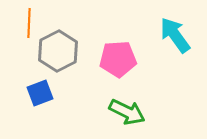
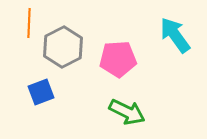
gray hexagon: moved 5 px right, 4 px up
blue square: moved 1 px right, 1 px up
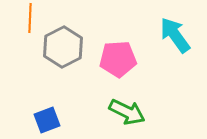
orange line: moved 1 px right, 5 px up
blue square: moved 6 px right, 28 px down
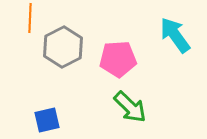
green arrow: moved 3 px right, 5 px up; rotated 18 degrees clockwise
blue square: rotated 8 degrees clockwise
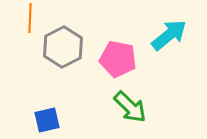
cyan arrow: moved 6 px left; rotated 87 degrees clockwise
pink pentagon: rotated 15 degrees clockwise
